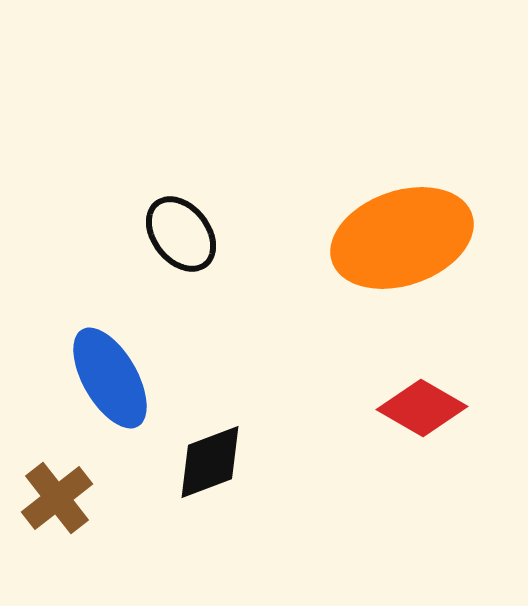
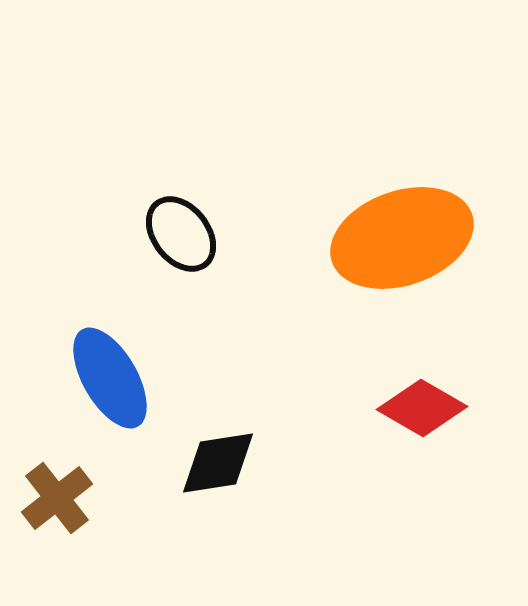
black diamond: moved 8 px right, 1 px down; rotated 12 degrees clockwise
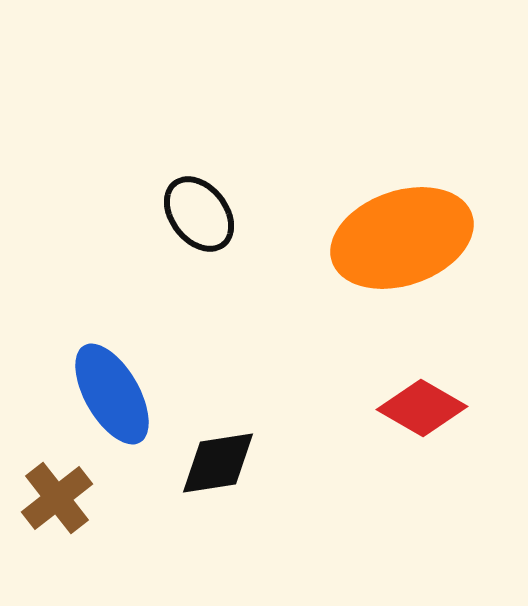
black ellipse: moved 18 px right, 20 px up
blue ellipse: moved 2 px right, 16 px down
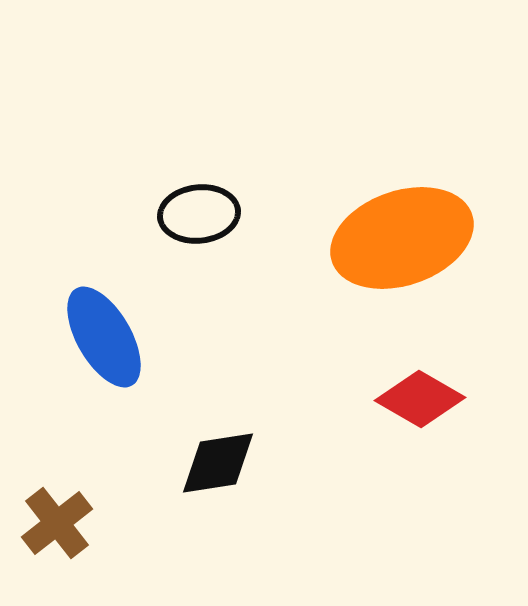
black ellipse: rotated 58 degrees counterclockwise
blue ellipse: moved 8 px left, 57 px up
red diamond: moved 2 px left, 9 px up
brown cross: moved 25 px down
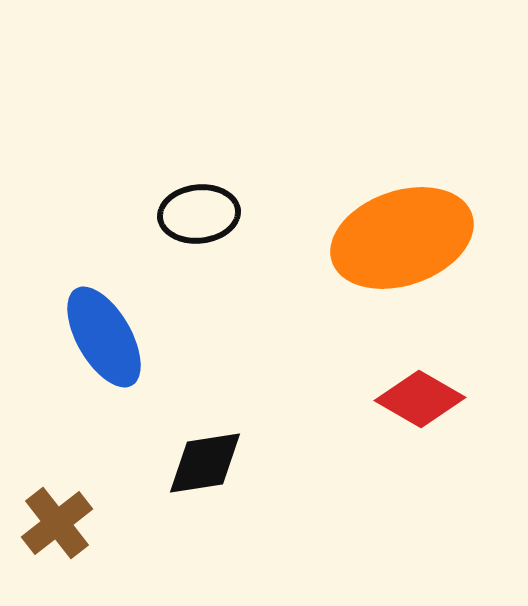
black diamond: moved 13 px left
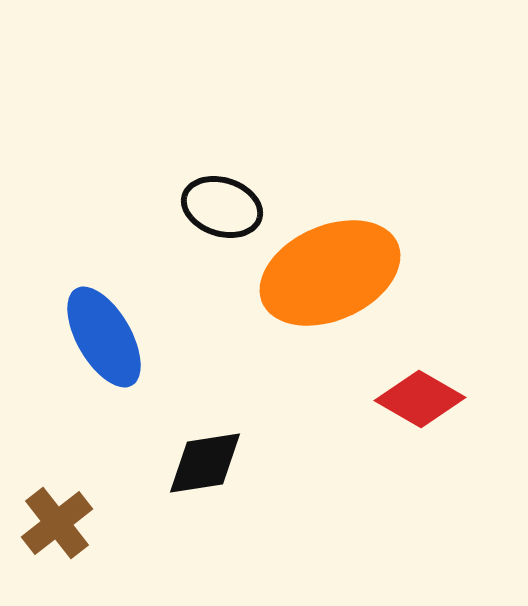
black ellipse: moved 23 px right, 7 px up; rotated 24 degrees clockwise
orange ellipse: moved 72 px left, 35 px down; rotated 5 degrees counterclockwise
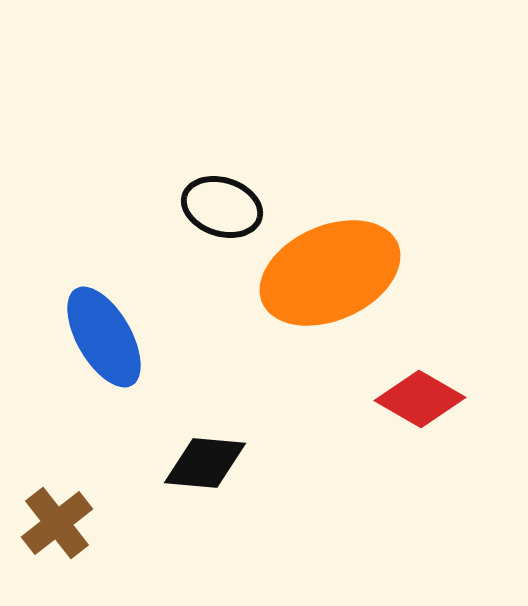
black diamond: rotated 14 degrees clockwise
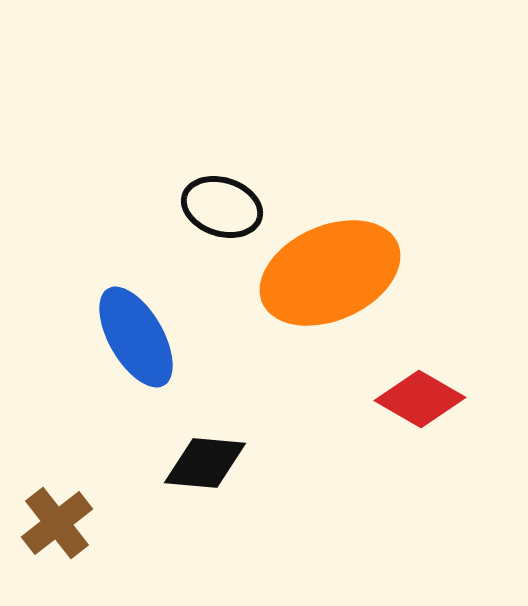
blue ellipse: moved 32 px right
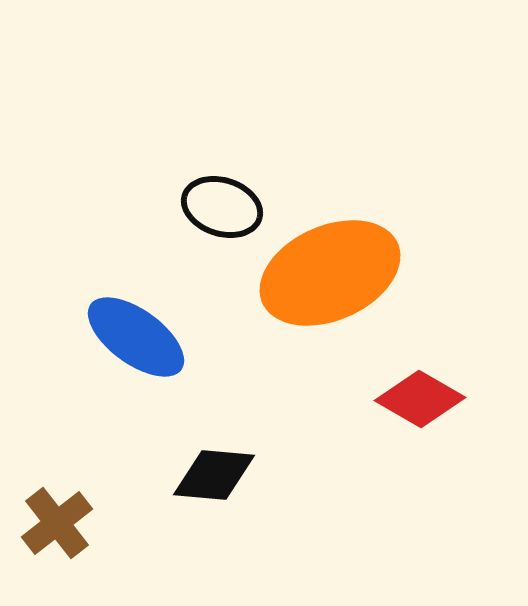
blue ellipse: rotated 24 degrees counterclockwise
black diamond: moved 9 px right, 12 px down
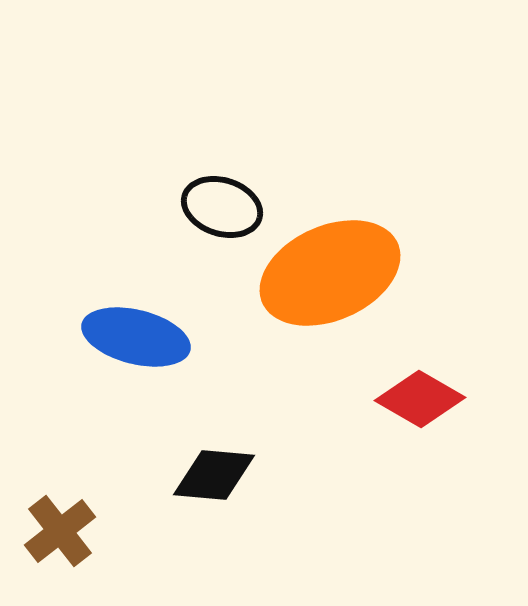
blue ellipse: rotated 22 degrees counterclockwise
brown cross: moved 3 px right, 8 px down
